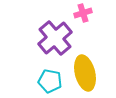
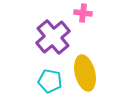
pink cross: rotated 24 degrees clockwise
purple cross: moved 2 px left, 1 px up
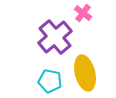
pink cross: rotated 30 degrees clockwise
purple cross: moved 2 px right
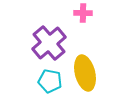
pink cross: rotated 36 degrees counterclockwise
purple cross: moved 6 px left, 6 px down
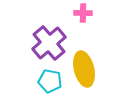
yellow ellipse: moved 1 px left, 4 px up
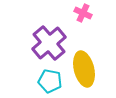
pink cross: rotated 24 degrees clockwise
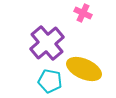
purple cross: moved 2 px left
yellow ellipse: rotated 52 degrees counterclockwise
